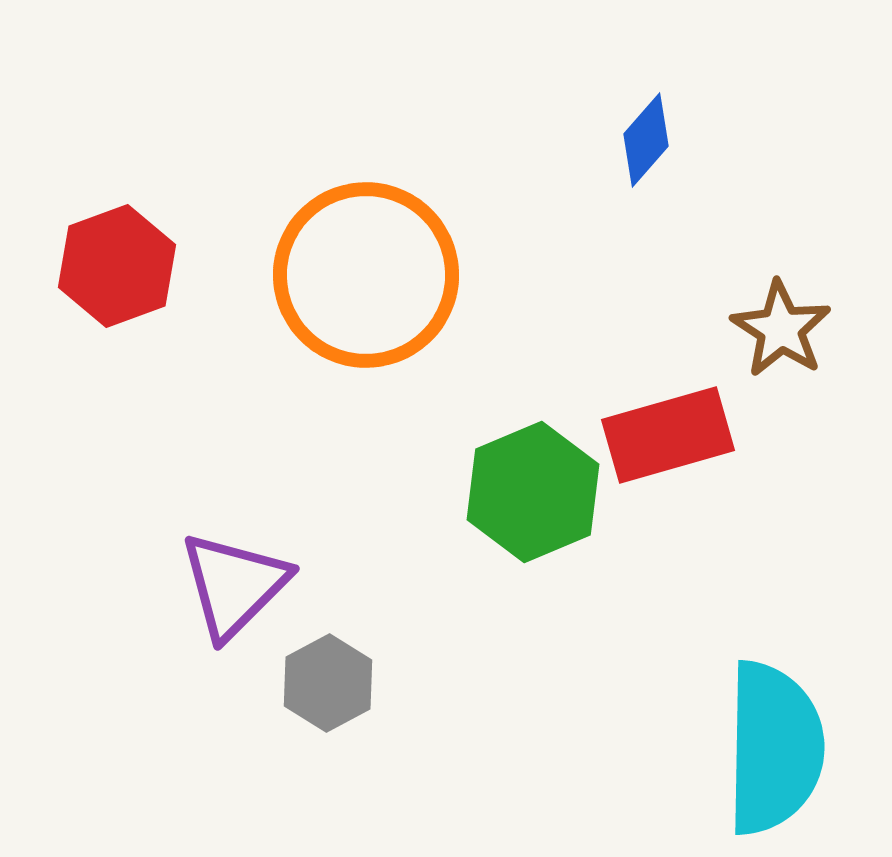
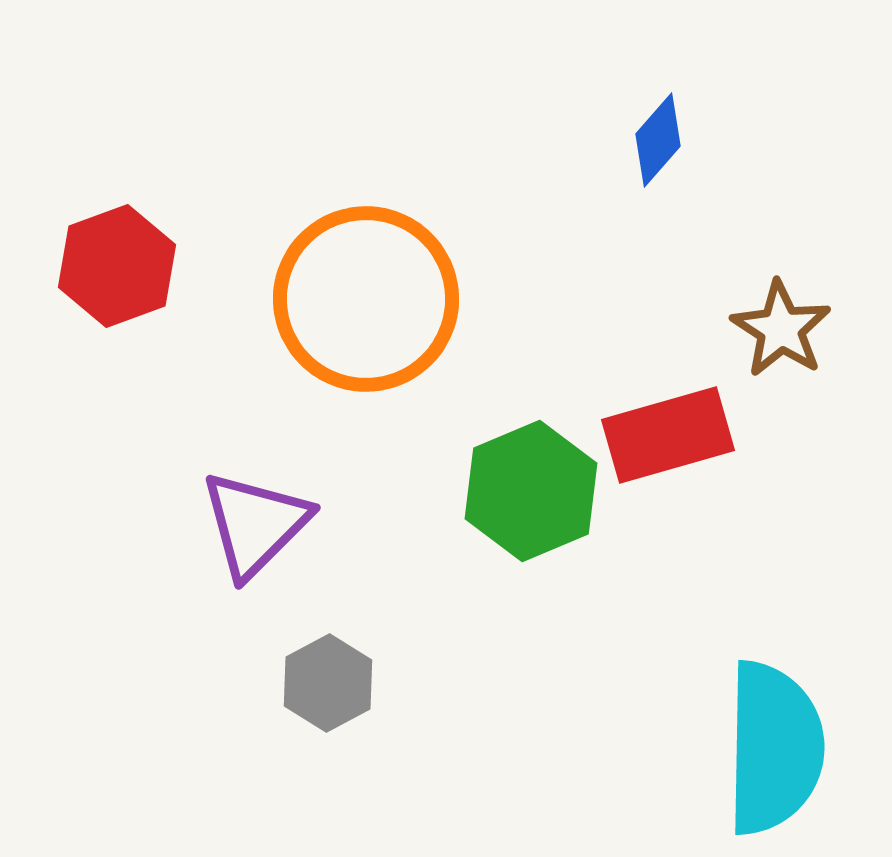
blue diamond: moved 12 px right
orange circle: moved 24 px down
green hexagon: moved 2 px left, 1 px up
purple triangle: moved 21 px right, 61 px up
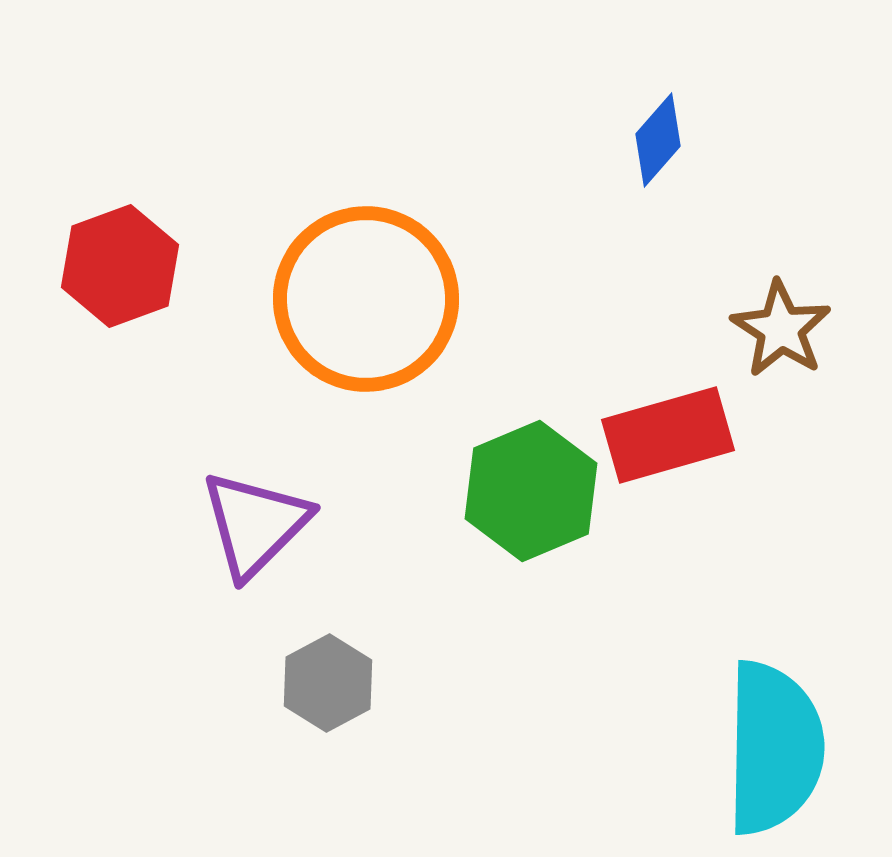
red hexagon: moved 3 px right
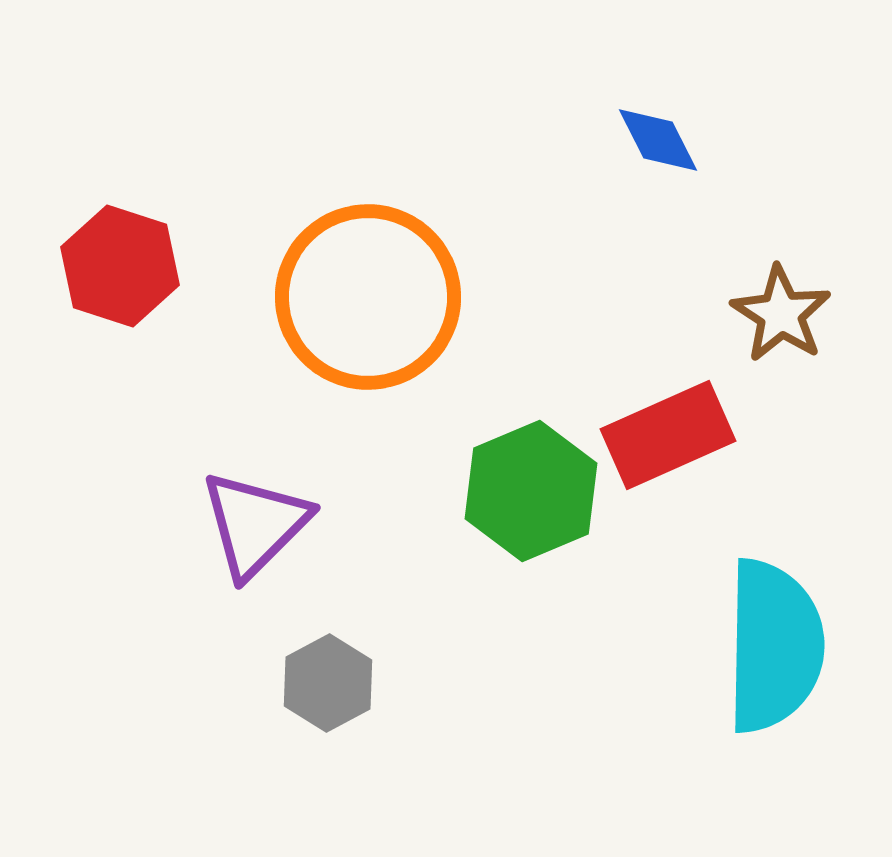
blue diamond: rotated 68 degrees counterclockwise
red hexagon: rotated 22 degrees counterclockwise
orange circle: moved 2 px right, 2 px up
brown star: moved 15 px up
red rectangle: rotated 8 degrees counterclockwise
cyan semicircle: moved 102 px up
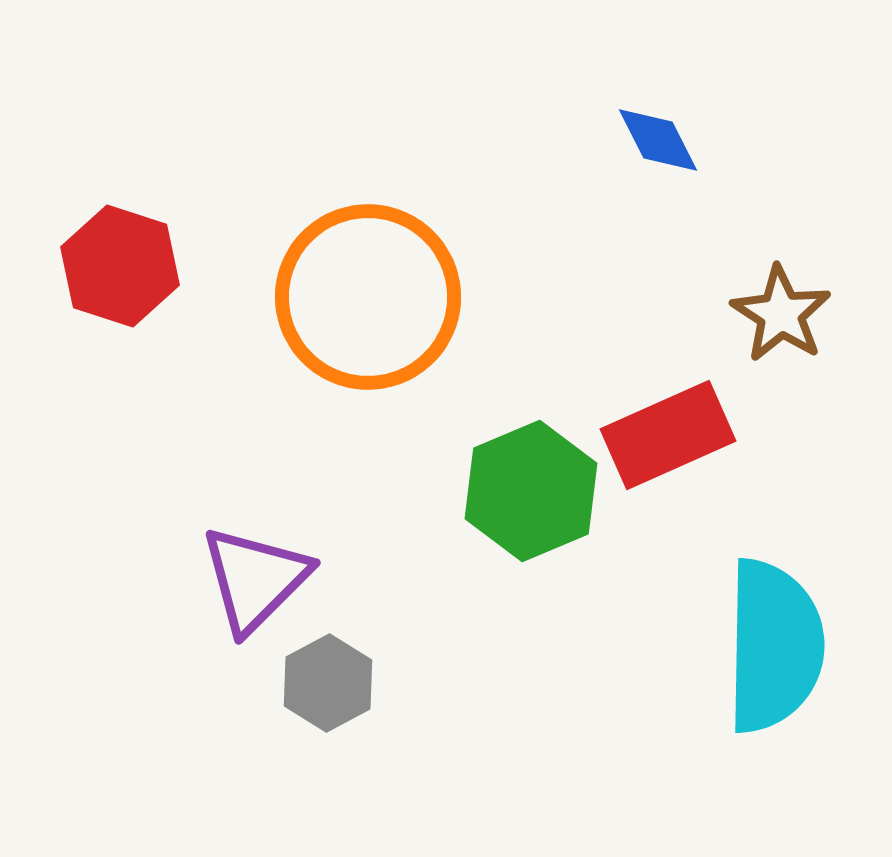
purple triangle: moved 55 px down
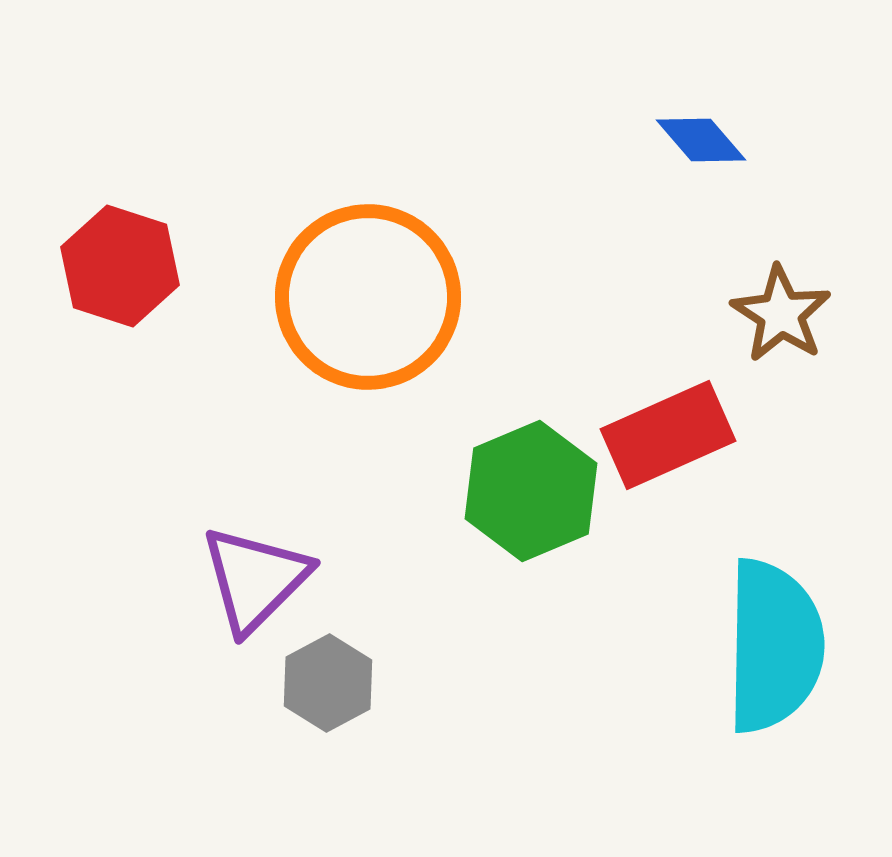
blue diamond: moved 43 px right; rotated 14 degrees counterclockwise
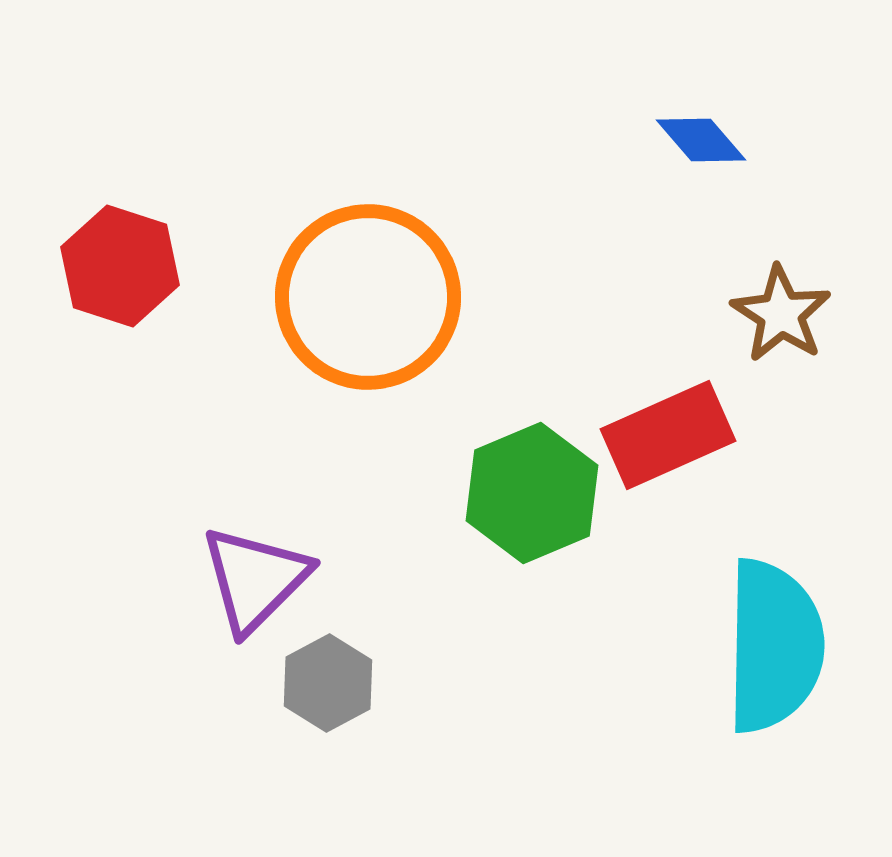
green hexagon: moved 1 px right, 2 px down
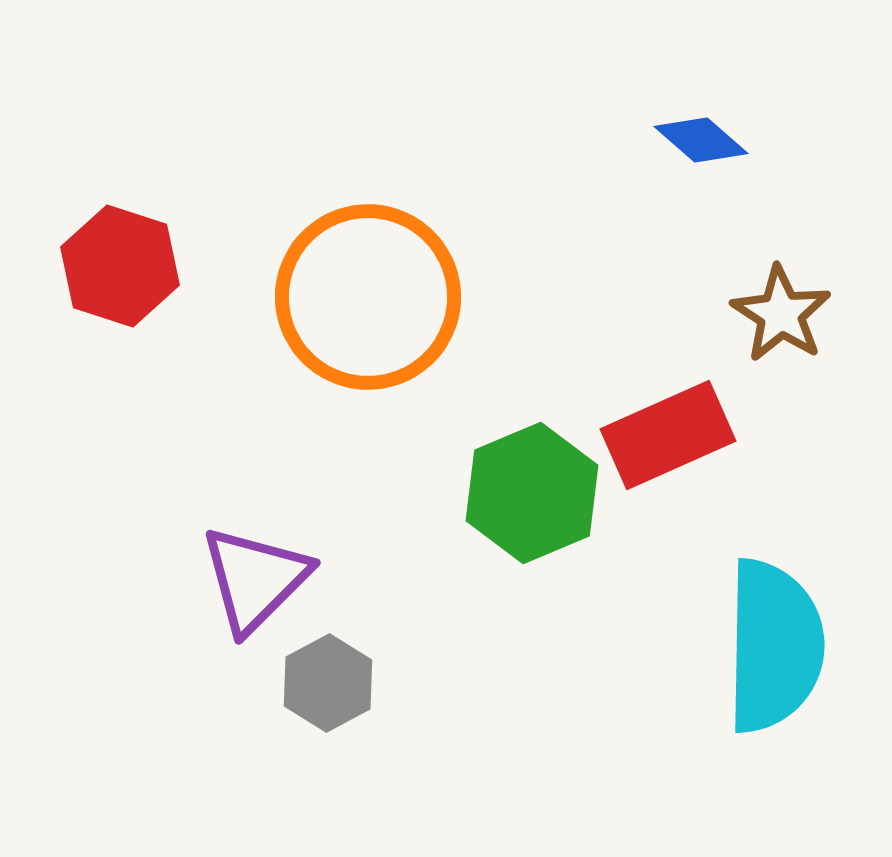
blue diamond: rotated 8 degrees counterclockwise
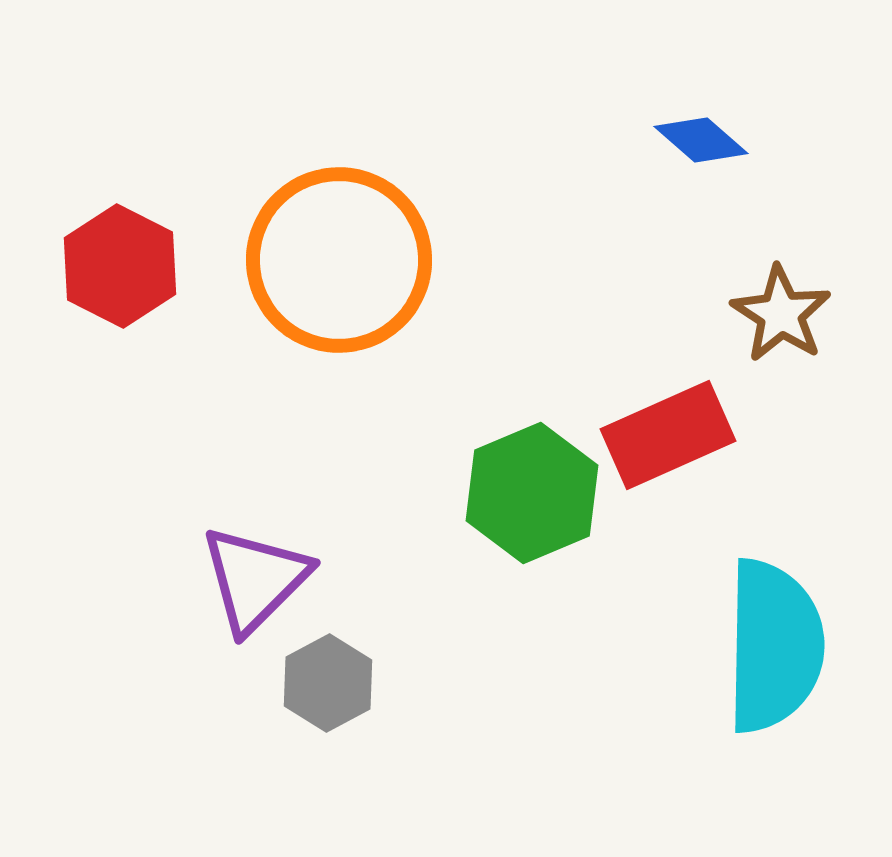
red hexagon: rotated 9 degrees clockwise
orange circle: moved 29 px left, 37 px up
